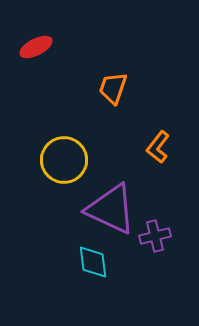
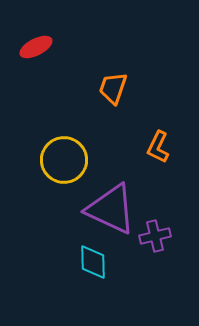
orange L-shape: rotated 12 degrees counterclockwise
cyan diamond: rotated 6 degrees clockwise
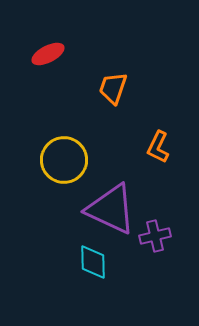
red ellipse: moved 12 px right, 7 px down
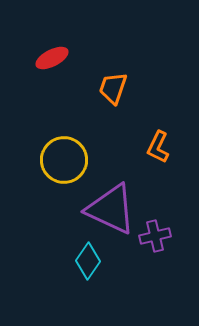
red ellipse: moved 4 px right, 4 px down
cyan diamond: moved 5 px left, 1 px up; rotated 36 degrees clockwise
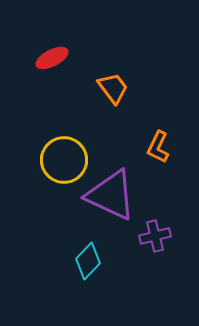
orange trapezoid: rotated 124 degrees clockwise
purple triangle: moved 14 px up
cyan diamond: rotated 9 degrees clockwise
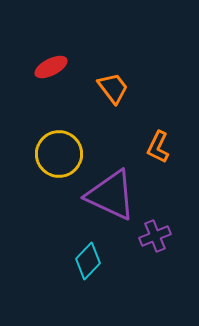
red ellipse: moved 1 px left, 9 px down
yellow circle: moved 5 px left, 6 px up
purple cross: rotated 8 degrees counterclockwise
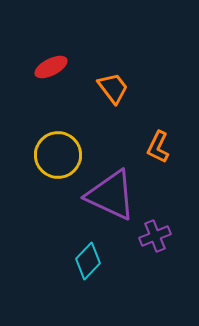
yellow circle: moved 1 px left, 1 px down
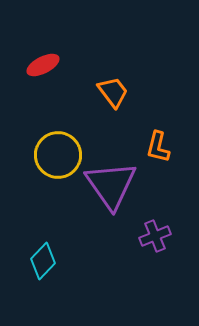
red ellipse: moved 8 px left, 2 px up
orange trapezoid: moved 4 px down
orange L-shape: rotated 12 degrees counterclockwise
purple triangle: moved 10 px up; rotated 30 degrees clockwise
cyan diamond: moved 45 px left
